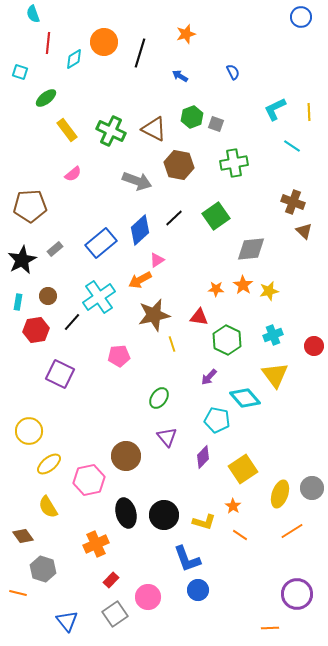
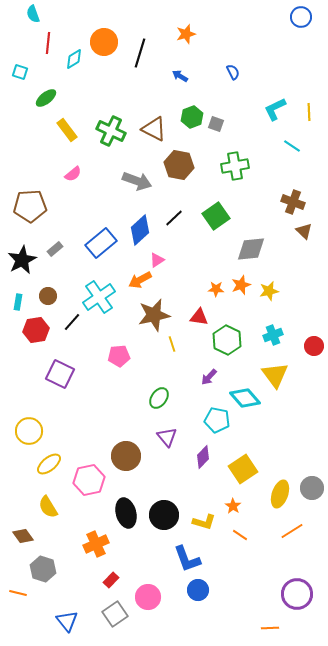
green cross at (234, 163): moved 1 px right, 3 px down
orange star at (243, 285): moved 2 px left; rotated 18 degrees clockwise
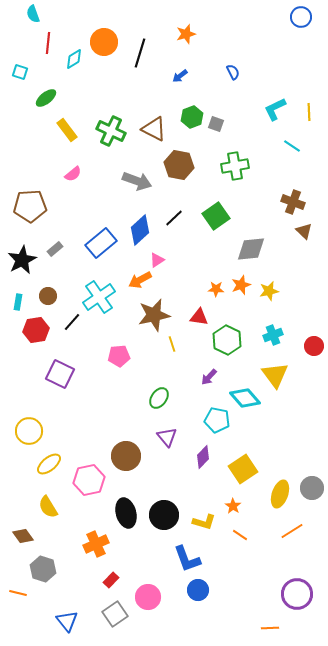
blue arrow at (180, 76): rotated 70 degrees counterclockwise
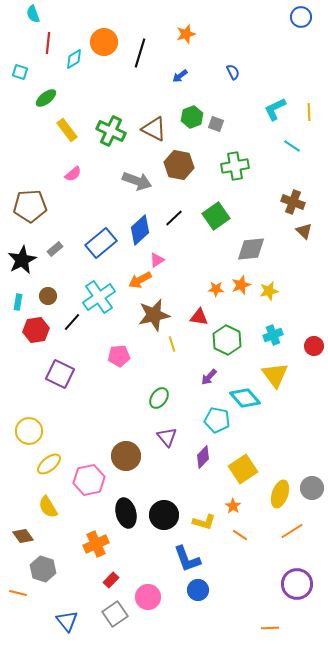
purple circle at (297, 594): moved 10 px up
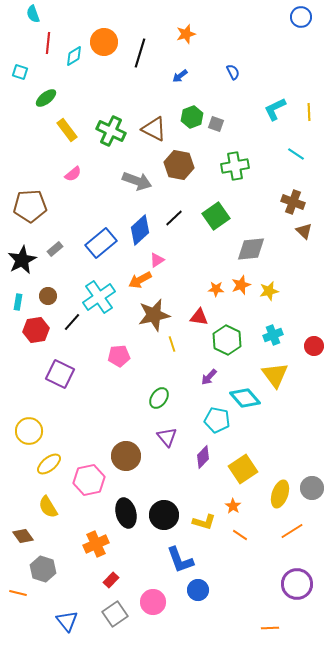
cyan diamond at (74, 59): moved 3 px up
cyan line at (292, 146): moved 4 px right, 8 px down
blue L-shape at (187, 559): moved 7 px left, 1 px down
pink circle at (148, 597): moved 5 px right, 5 px down
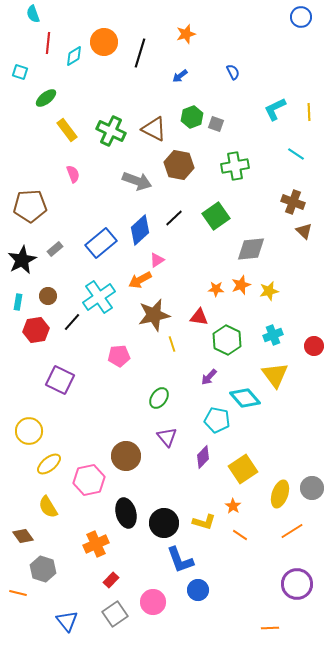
pink semicircle at (73, 174): rotated 72 degrees counterclockwise
purple square at (60, 374): moved 6 px down
black circle at (164, 515): moved 8 px down
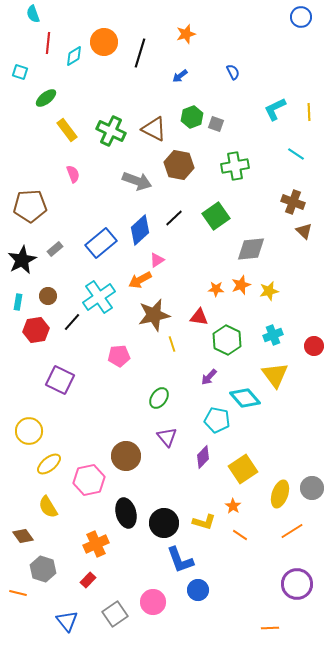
red rectangle at (111, 580): moved 23 px left
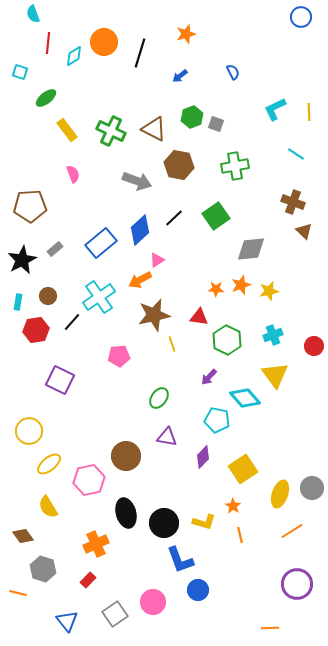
purple triangle at (167, 437): rotated 40 degrees counterclockwise
orange line at (240, 535): rotated 42 degrees clockwise
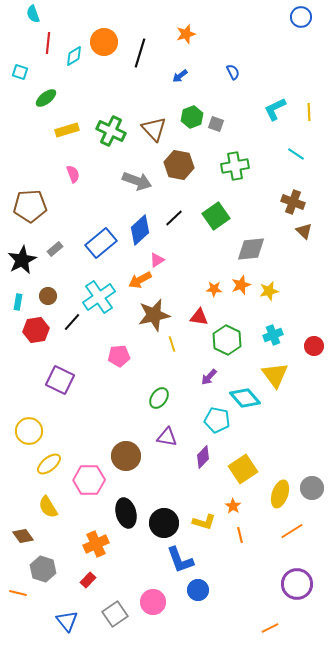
brown triangle at (154, 129): rotated 20 degrees clockwise
yellow rectangle at (67, 130): rotated 70 degrees counterclockwise
orange star at (216, 289): moved 2 px left
pink hexagon at (89, 480): rotated 12 degrees clockwise
orange line at (270, 628): rotated 24 degrees counterclockwise
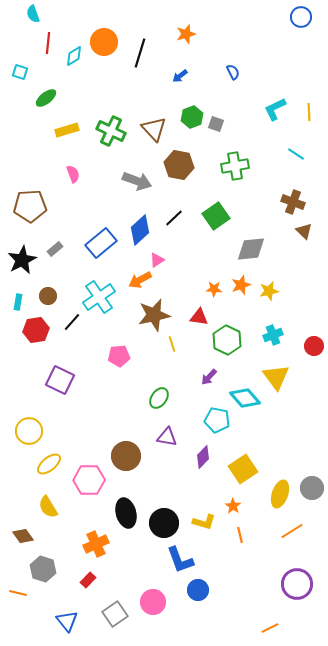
yellow triangle at (275, 375): moved 1 px right, 2 px down
